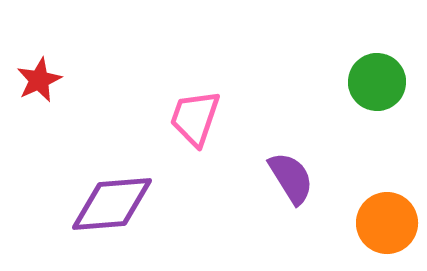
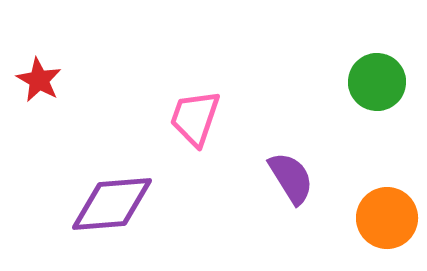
red star: rotated 18 degrees counterclockwise
orange circle: moved 5 px up
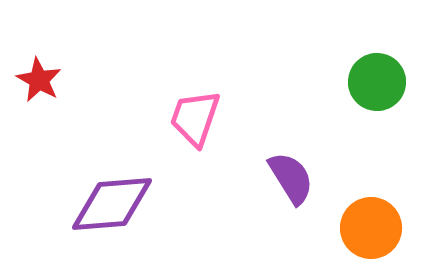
orange circle: moved 16 px left, 10 px down
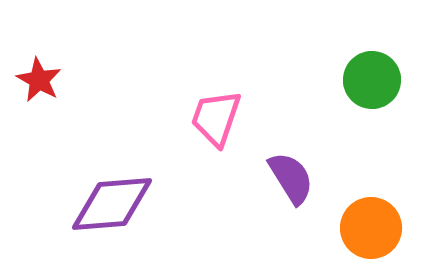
green circle: moved 5 px left, 2 px up
pink trapezoid: moved 21 px right
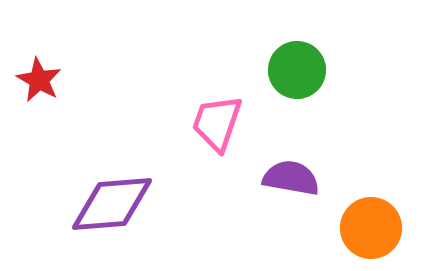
green circle: moved 75 px left, 10 px up
pink trapezoid: moved 1 px right, 5 px down
purple semicircle: rotated 48 degrees counterclockwise
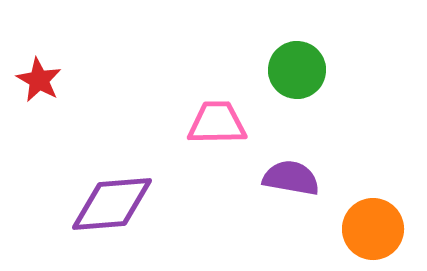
pink trapezoid: rotated 70 degrees clockwise
orange circle: moved 2 px right, 1 px down
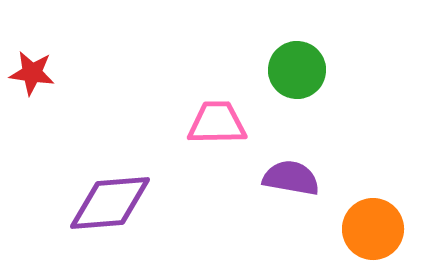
red star: moved 7 px left, 7 px up; rotated 21 degrees counterclockwise
purple diamond: moved 2 px left, 1 px up
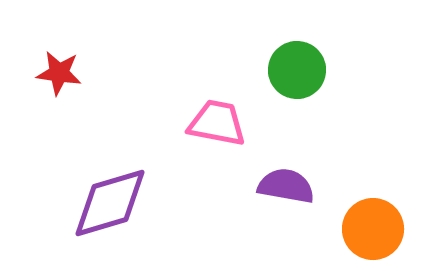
red star: moved 27 px right
pink trapezoid: rotated 12 degrees clockwise
purple semicircle: moved 5 px left, 8 px down
purple diamond: rotated 12 degrees counterclockwise
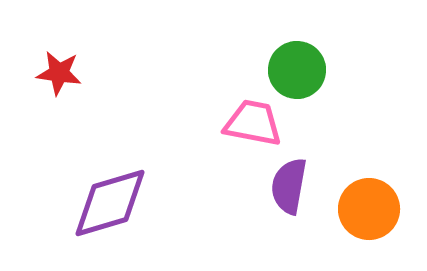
pink trapezoid: moved 36 px right
purple semicircle: moved 3 px right; rotated 90 degrees counterclockwise
orange circle: moved 4 px left, 20 px up
